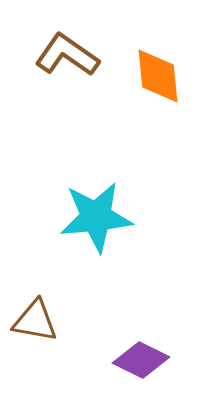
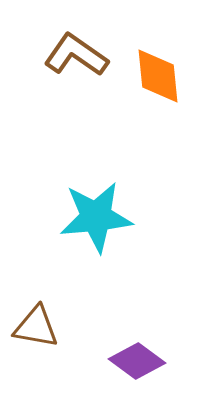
brown L-shape: moved 9 px right
brown triangle: moved 1 px right, 6 px down
purple diamond: moved 4 px left, 1 px down; rotated 10 degrees clockwise
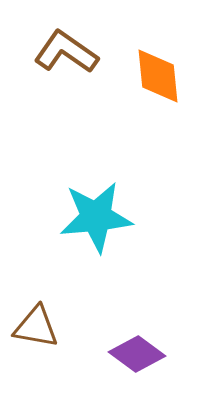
brown L-shape: moved 10 px left, 3 px up
purple diamond: moved 7 px up
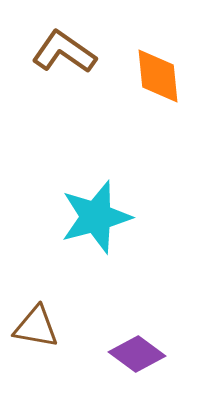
brown L-shape: moved 2 px left
cyan star: rotated 10 degrees counterclockwise
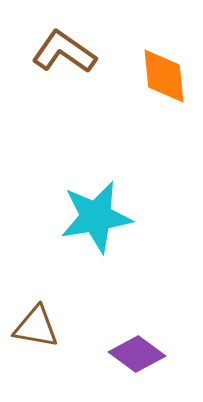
orange diamond: moved 6 px right
cyan star: rotated 6 degrees clockwise
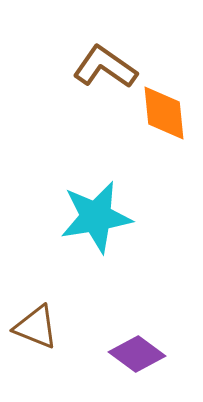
brown L-shape: moved 41 px right, 15 px down
orange diamond: moved 37 px down
brown triangle: rotated 12 degrees clockwise
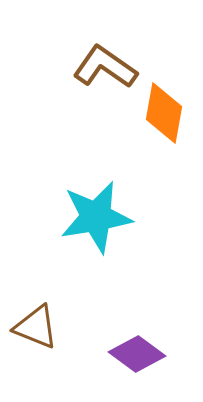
orange diamond: rotated 16 degrees clockwise
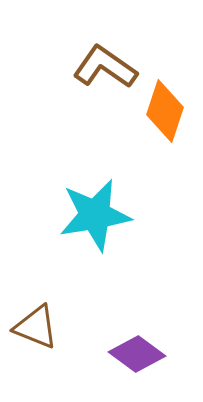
orange diamond: moved 1 px right, 2 px up; rotated 8 degrees clockwise
cyan star: moved 1 px left, 2 px up
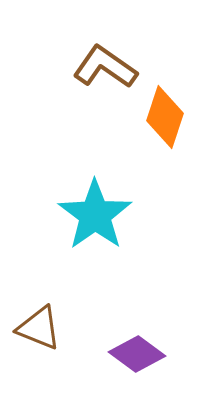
orange diamond: moved 6 px down
cyan star: rotated 26 degrees counterclockwise
brown triangle: moved 3 px right, 1 px down
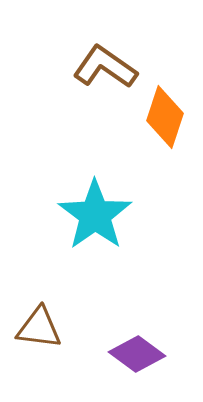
brown triangle: rotated 15 degrees counterclockwise
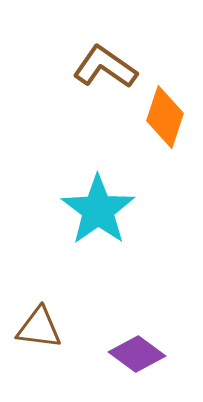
cyan star: moved 3 px right, 5 px up
